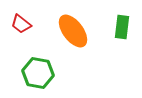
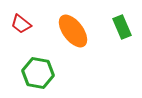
green rectangle: rotated 30 degrees counterclockwise
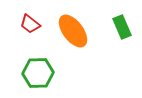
red trapezoid: moved 9 px right
green hexagon: rotated 12 degrees counterclockwise
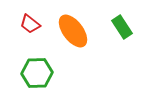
green rectangle: rotated 10 degrees counterclockwise
green hexagon: moved 1 px left
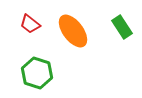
green hexagon: rotated 20 degrees clockwise
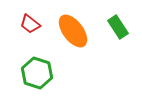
green rectangle: moved 4 px left
